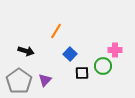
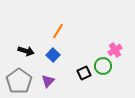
orange line: moved 2 px right
pink cross: rotated 32 degrees counterclockwise
blue square: moved 17 px left, 1 px down
black square: moved 2 px right; rotated 24 degrees counterclockwise
purple triangle: moved 3 px right, 1 px down
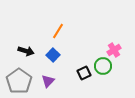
pink cross: moved 1 px left
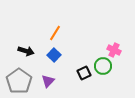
orange line: moved 3 px left, 2 px down
pink cross: rotated 32 degrees counterclockwise
blue square: moved 1 px right
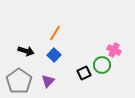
green circle: moved 1 px left, 1 px up
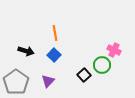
orange line: rotated 42 degrees counterclockwise
black square: moved 2 px down; rotated 16 degrees counterclockwise
gray pentagon: moved 3 px left, 1 px down
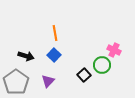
black arrow: moved 5 px down
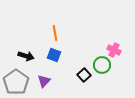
blue square: rotated 24 degrees counterclockwise
purple triangle: moved 4 px left
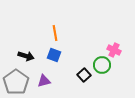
purple triangle: rotated 32 degrees clockwise
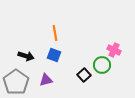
purple triangle: moved 2 px right, 1 px up
